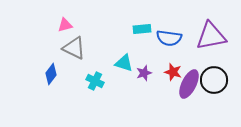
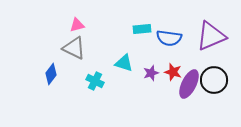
pink triangle: moved 12 px right
purple triangle: rotated 12 degrees counterclockwise
purple star: moved 7 px right
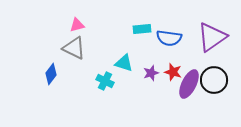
purple triangle: moved 1 px right, 1 px down; rotated 12 degrees counterclockwise
cyan cross: moved 10 px right
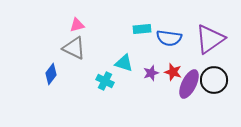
purple triangle: moved 2 px left, 2 px down
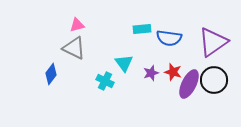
purple triangle: moved 3 px right, 3 px down
cyan triangle: rotated 36 degrees clockwise
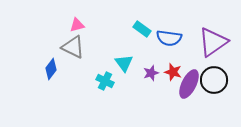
cyan rectangle: rotated 42 degrees clockwise
gray triangle: moved 1 px left, 1 px up
blue diamond: moved 5 px up
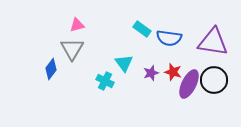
purple triangle: rotated 44 degrees clockwise
gray triangle: moved 1 px left, 2 px down; rotated 35 degrees clockwise
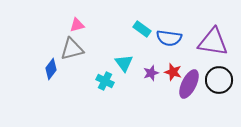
gray triangle: rotated 45 degrees clockwise
black circle: moved 5 px right
